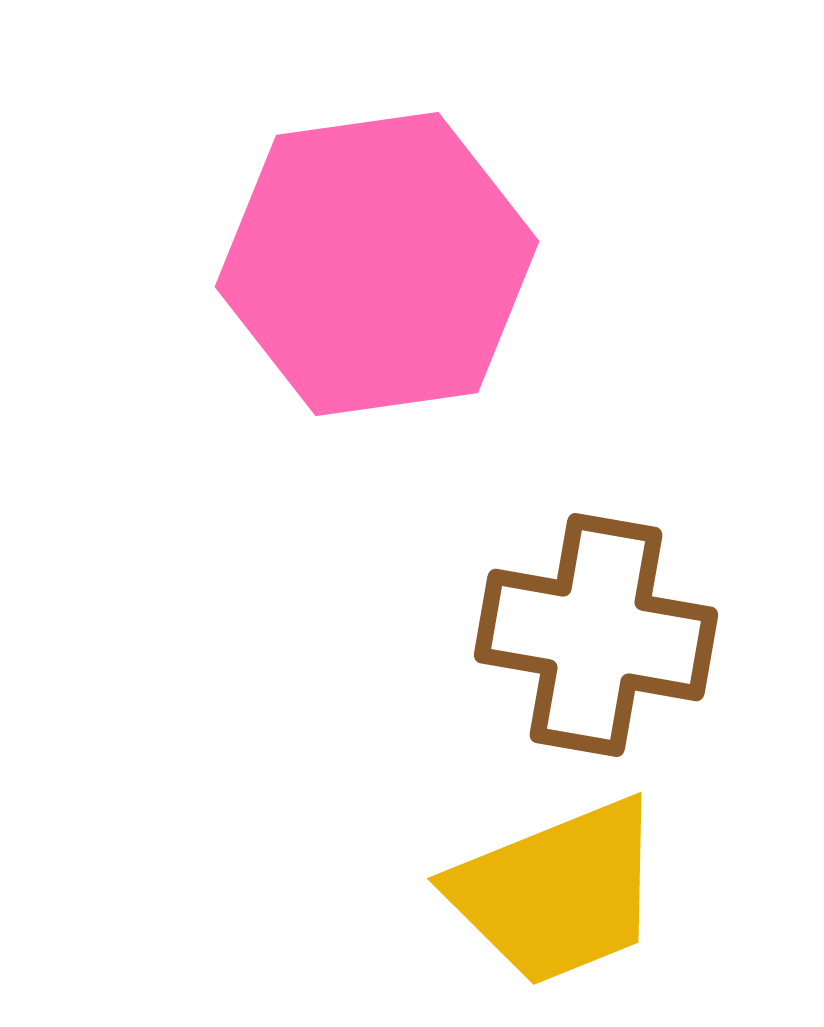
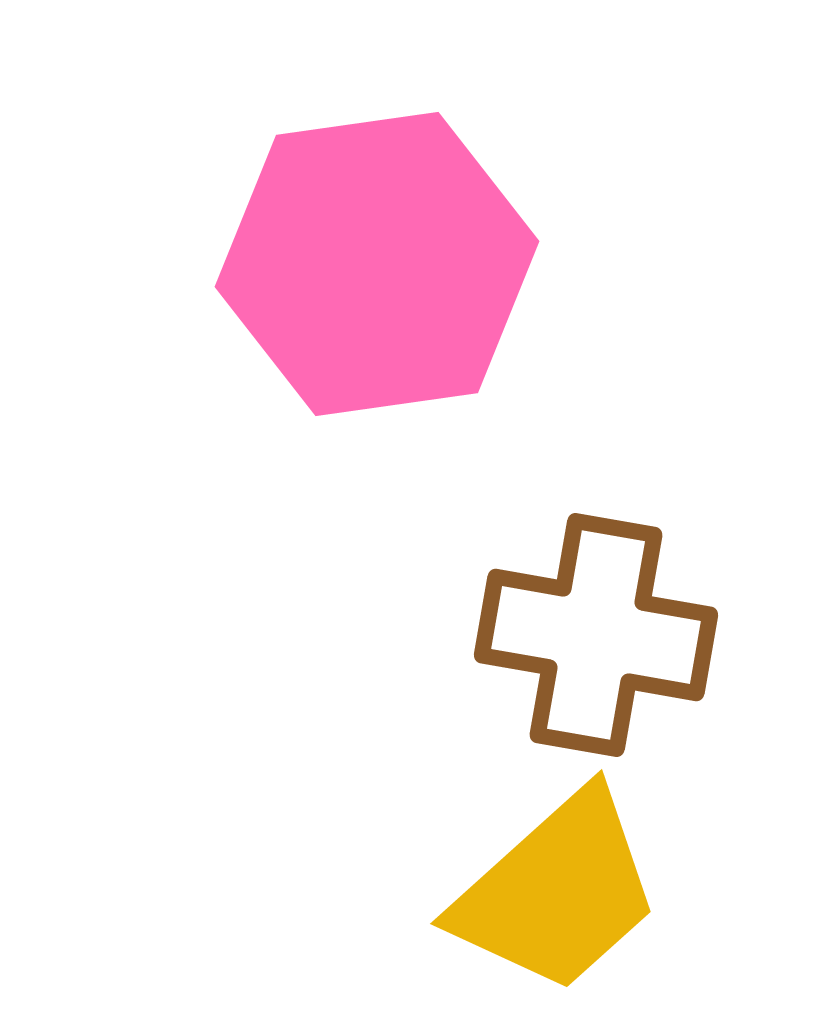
yellow trapezoid: rotated 20 degrees counterclockwise
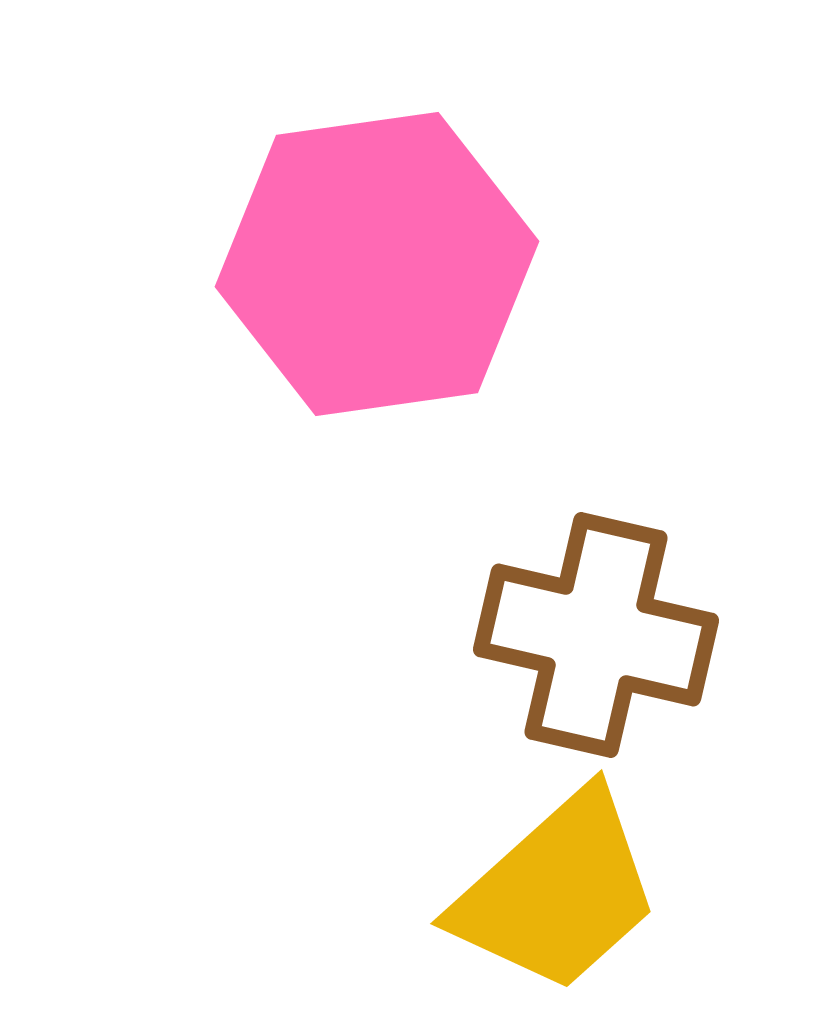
brown cross: rotated 3 degrees clockwise
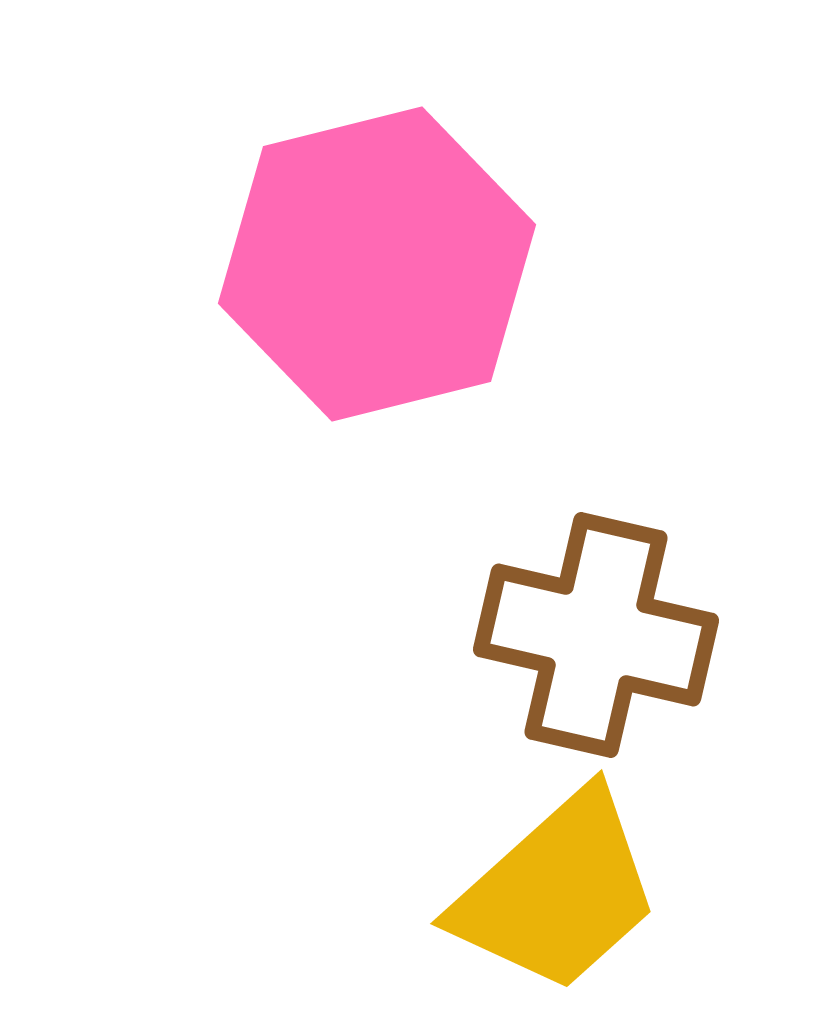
pink hexagon: rotated 6 degrees counterclockwise
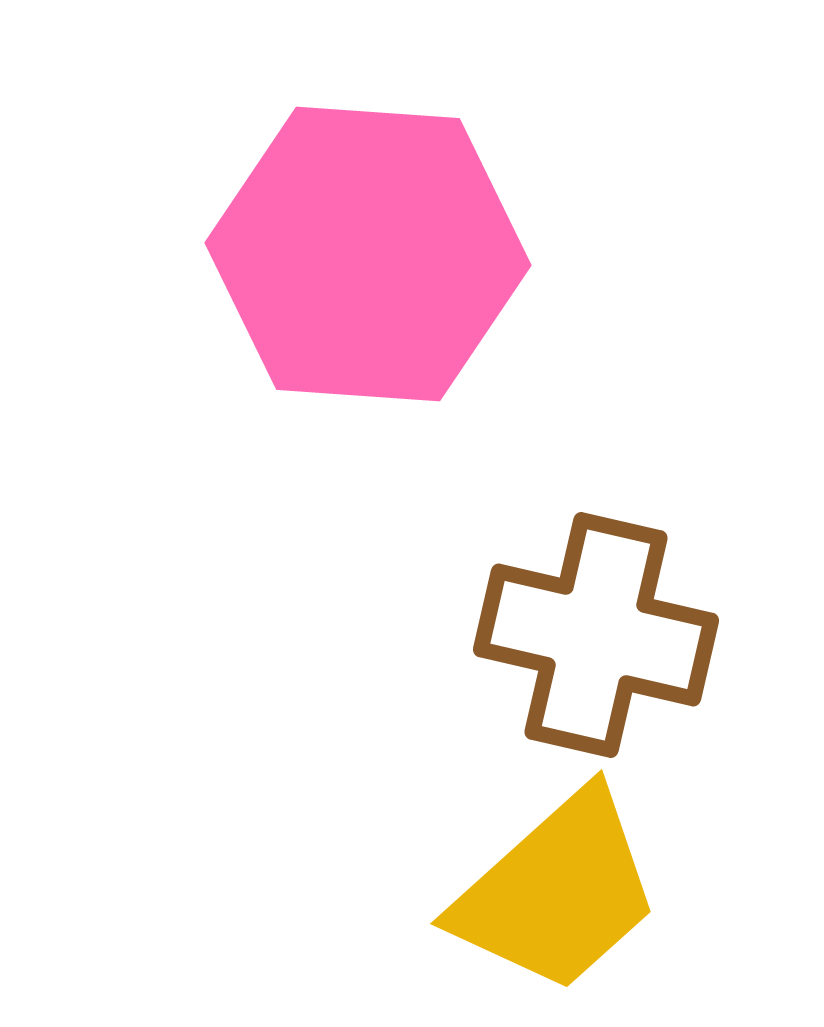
pink hexagon: moved 9 px left, 10 px up; rotated 18 degrees clockwise
